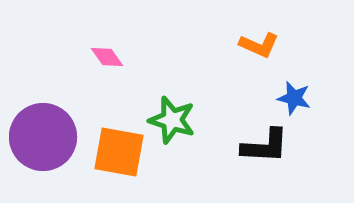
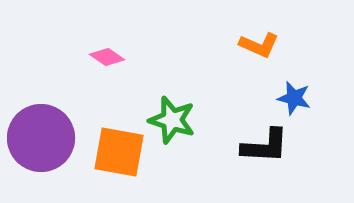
pink diamond: rotated 20 degrees counterclockwise
purple circle: moved 2 px left, 1 px down
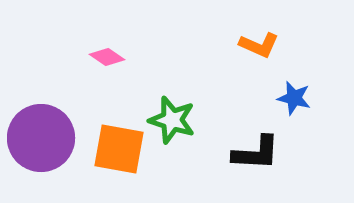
black L-shape: moved 9 px left, 7 px down
orange square: moved 3 px up
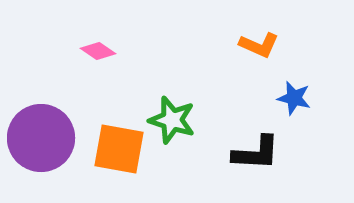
pink diamond: moved 9 px left, 6 px up
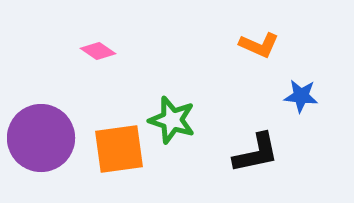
blue star: moved 7 px right, 2 px up; rotated 8 degrees counterclockwise
orange square: rotated 18 degrees counterclockwise
black L-shape: rotated 15 degrees counterclockwise
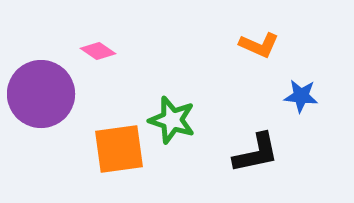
purple circle: moved 44 px up
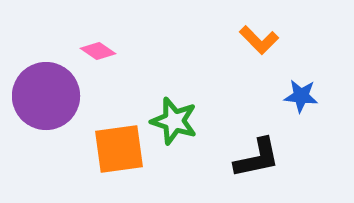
orange L-shape: moved 5 px up; rotated 21 degrees clockwise
purple circle: moved 5 px right, 2 px down
green star: moved 2 px right, 1 px down
black L-shape: moved 1 px right, 5 px down
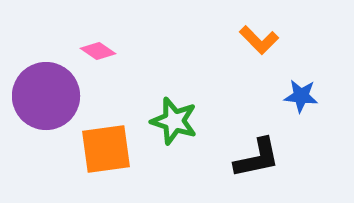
orange square: moved 13 px left
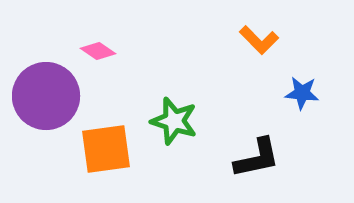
blue star: moved 1 px right, 3 px up
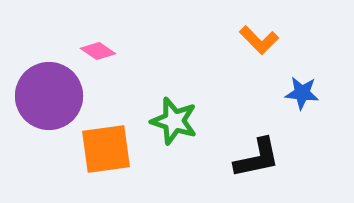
purple circle: moved 3 px right
